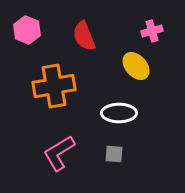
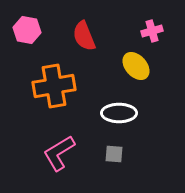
pink hexagon: rotated 12 degrees counterclockwise
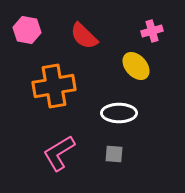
red semicircle: rotated 24 degrees counterclockwise
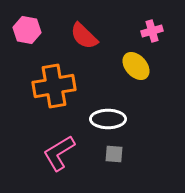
white ellipse: moved 11 px left, 6 px down
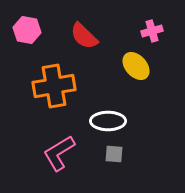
white ellipse: moved 2 px down
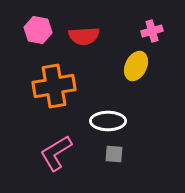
pink hexagon: moved 11 px right
red semicircle: rotated 48 degrees counterclockwise
yellow ellipse: rotated 68 degrees clockwise
pink L-shape: moved 3 px left
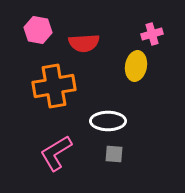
pink cross: moved 3 px down
red semicircle: moved 7 px down
yellow ellipse: rotated 16 degrees counterclockwise
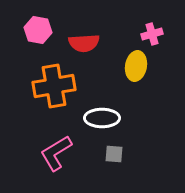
white ellipse: moved 6 px left, 3 px up
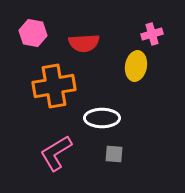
pink hexagon: moved 5 px left, 3 px down
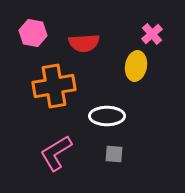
pink cross: rotated 25 degrees counterclockwise
white ellipse: moved 5 px right, 2 px up
